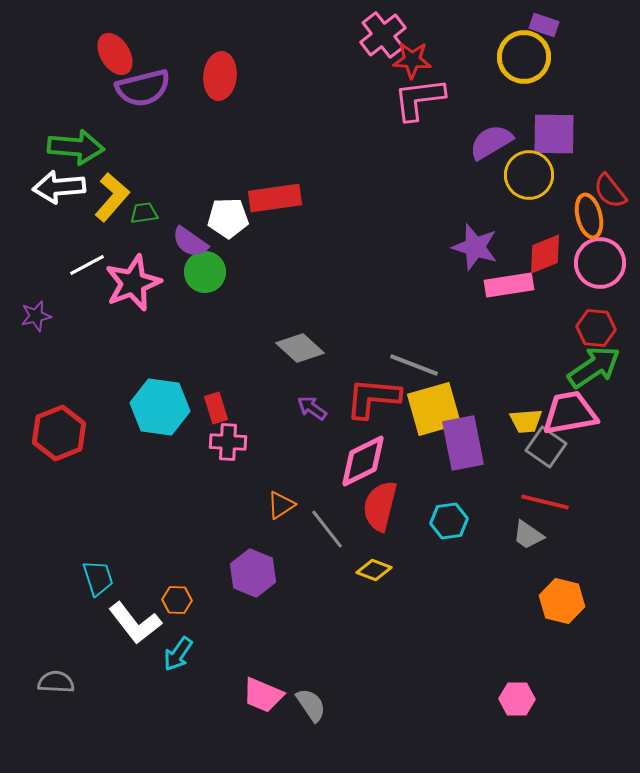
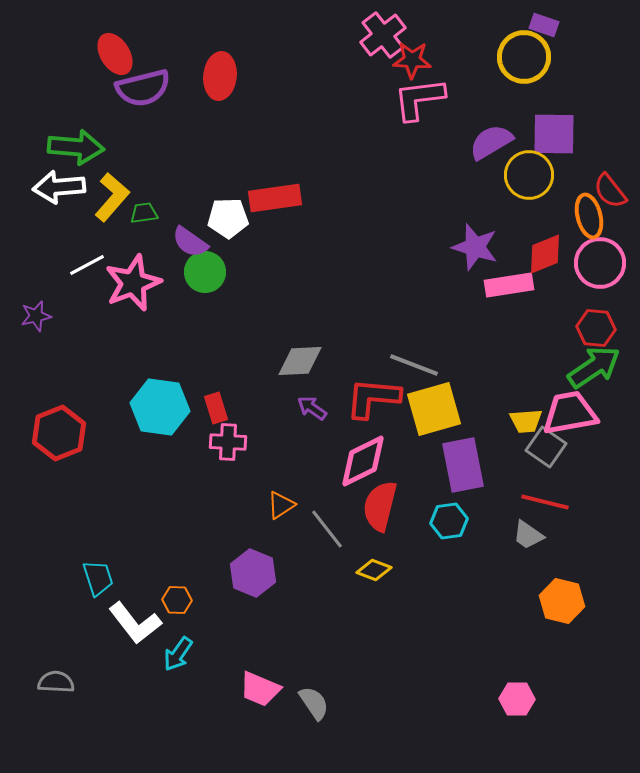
gray diamond at (300, 348): moved 13 px down; rotated 45 degrees counterclockwise
purple rectangle at (463, 443): moved 22 px down
pink trapezoid at (263, 695): moved 3 px left, 6 px up
gray semicircle at (311, 705): moved 3 px right, 2 px up
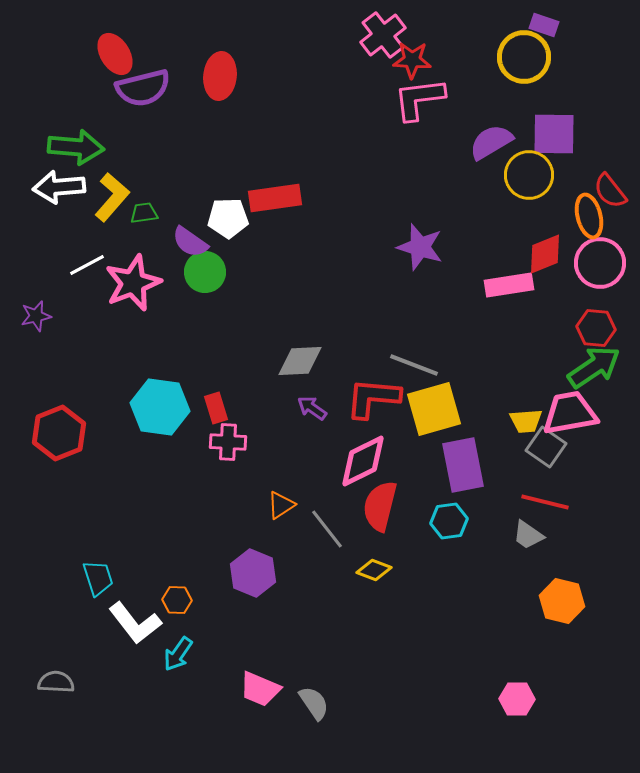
purple star at (475, 247): moved 55 px left
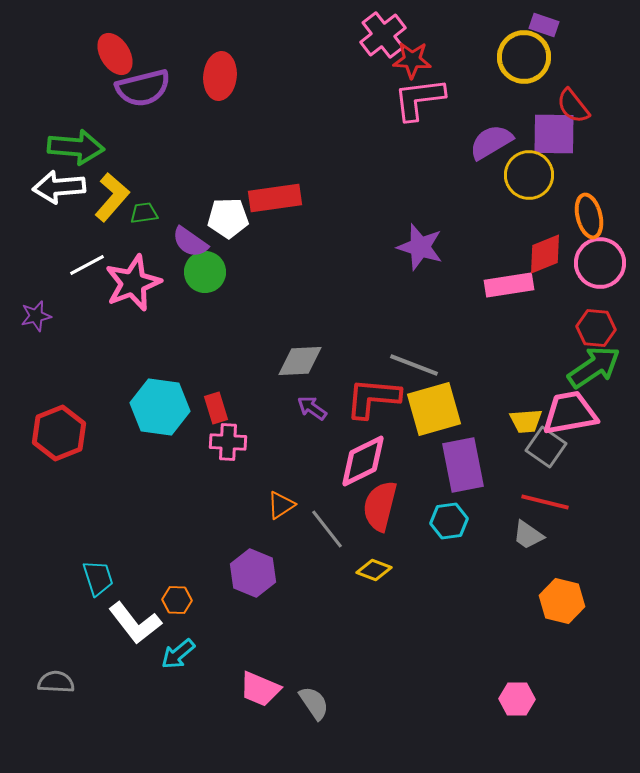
red semicircle at (610, 191): moved 37 px left, 85 px up
cyan arrow at (178, 654): rotated 15 degrees clockwise
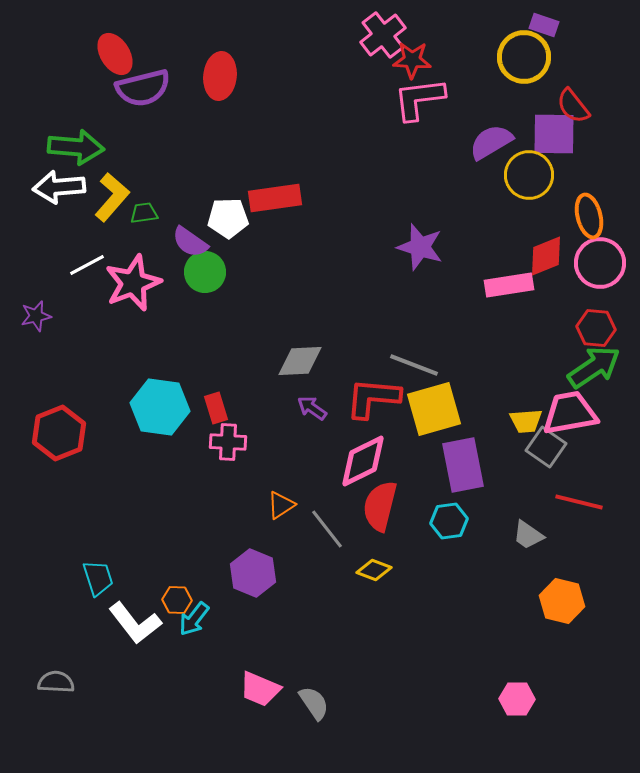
red diamond at (545, 254): moved 1 px right, 2 px down
red line at (545, 502): moved 34 px right
cyan arrow at (178, 654): moved 16 px right, 35 px up; rotated 12 degrees counterclockwise
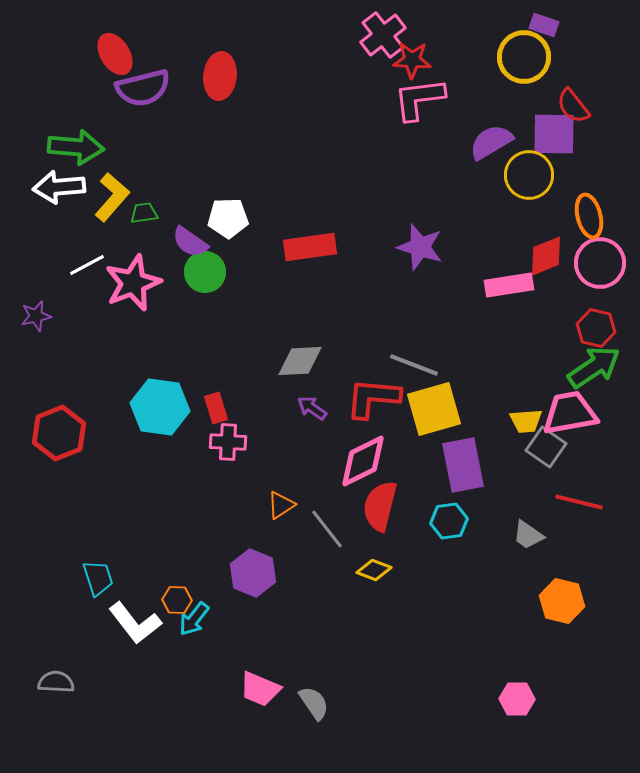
red rectangle at (275, 198): moved 35 px right, 49 px down
red hexagon at (596, 328): rotated 9 degrees clockwise
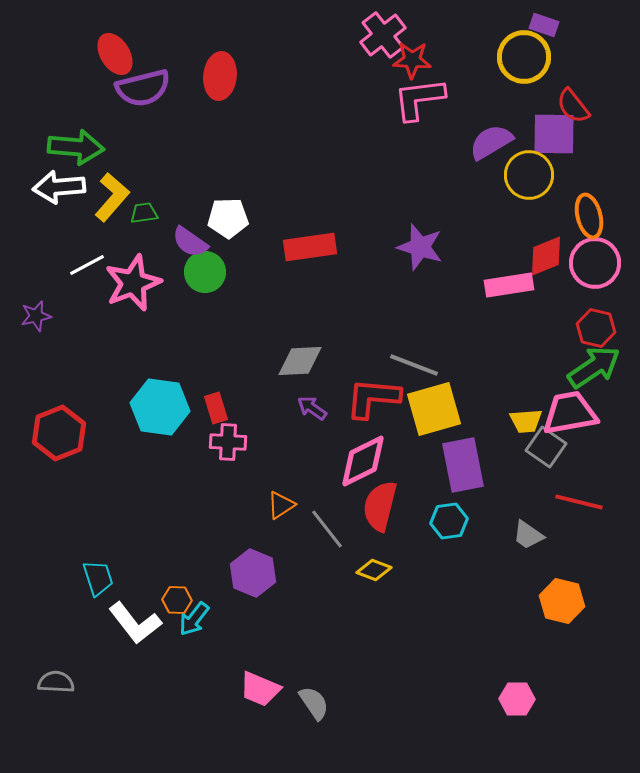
pink circle at (600, 263): moved 5 px left
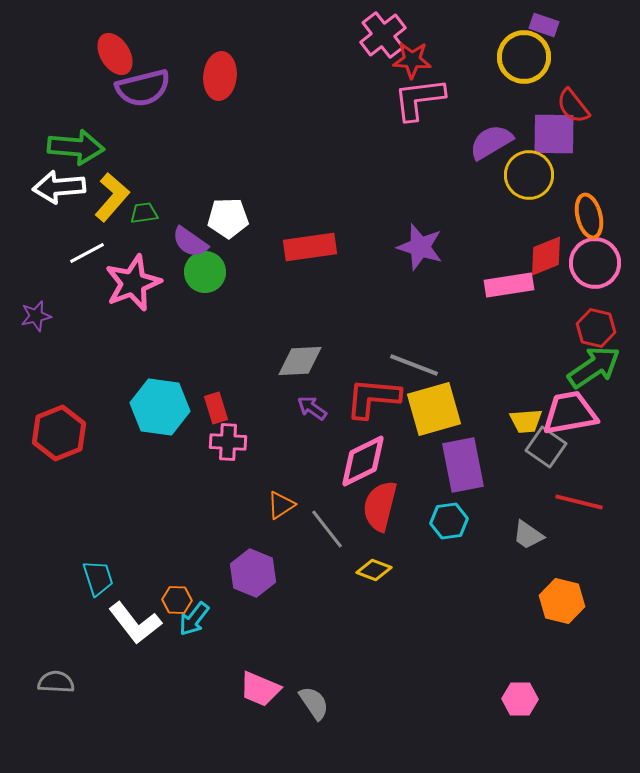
white line at (87, 265): moved 12 px up
pink hexagon at (517, 699): moved 3 px right
